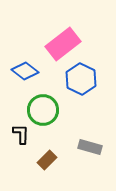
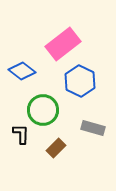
blue diamond: moved 3 px left
blue hexagon: moved 1 px left, 2 px down
gray rectangle: moved 3 px right, 19 px up
brown rectangle: moved 9 px right, 12 px up
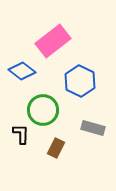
pink rectangle: moved 10 px left, 3 px up
brown rectangle: rotated 18 degrees counterclockwise
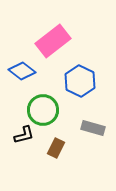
black L-shape: moved 3 px right, 1 px down; rotated 75 degrees clockwise
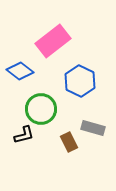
blue diamond: moved 2 px left
green circle: moved 2 px left, 1 px up
brown rectangle: moved 13 px right, 6 px up; rotated 54 degrees counterclockwise
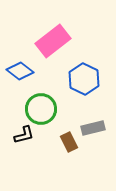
blue hexagon: moved 4 px right, 2 px up
gray rectangle: rotated 30 degrees counterclockwise
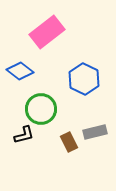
pink rectangle: moved 6 px left, 9 px up
gray rectangle: moved 2 px right, 4 px down
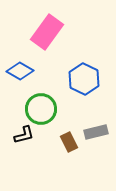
pink rectangle: rotated 16 degrees counterclockwise
blue diamond: rotated 8 degrees counterclockwise
gray rectangle: moved 1 px right
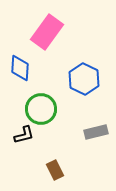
blue diamond: moved 3 px up; rotated 64 degrees clockwise
brown rectangle: moved 14 px left, 28 px down
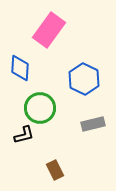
pink rectangle: moved 2 px right, 2 px up
green circle: moved 1 px left, 1 px up
gray rectangle: moved 3 px left, 8 px up
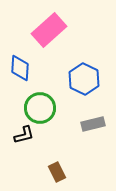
pink rectangle: rotated 12 degrees clockwise
brown rectangle: moved 2 px right, 2 px down
